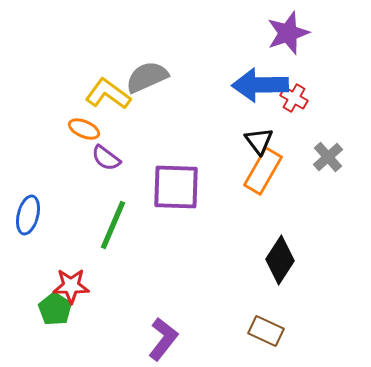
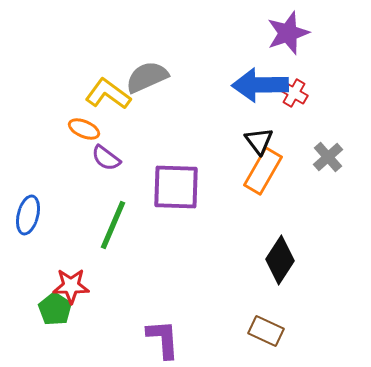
red cross: moved 5 px up
purple L-shape: rotated 42 degrees counterclockwise
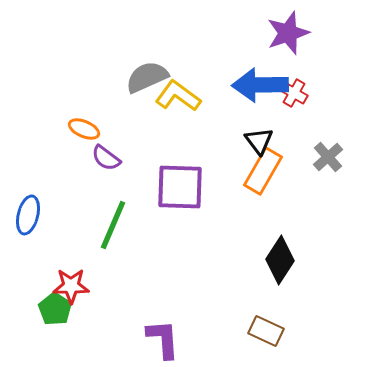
yellow L-shape: moved 70 px right, 2 px down
purple square: moved 4 px right
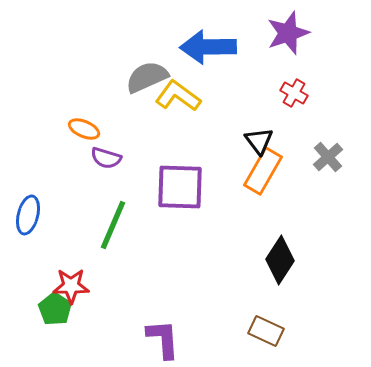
blue arrow: moved 52 px left, 38 px up
purple semicircle: rotated 20 degrees counterclockwise
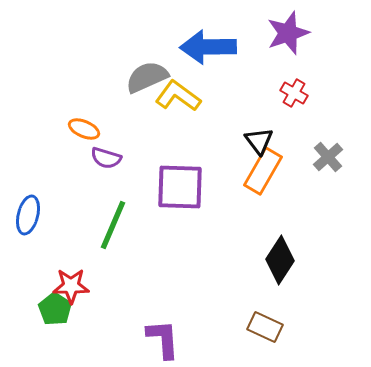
brown rectangle: moved 1 px left, 4 px up
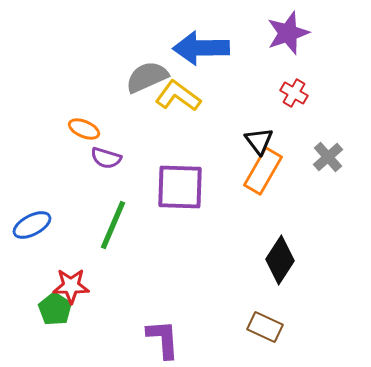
blue arrow: moved 7 px left, 1 px down
blue ellipse: moved 4 px right, 10 px down; rotated 48 degrees clockwise
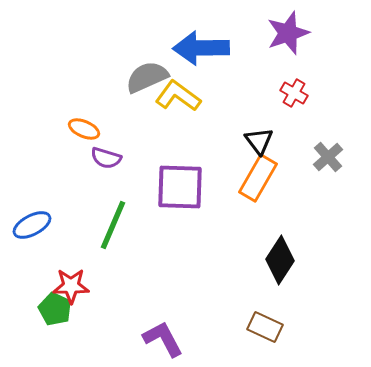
orange rectangle: moved 5 px left, 7 px down
green pentagon: rotated 8 degrees counterclockwise
purple L-shape: rotated 24 degrees counterclockwise
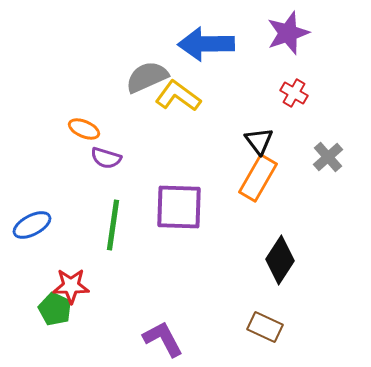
blue arrow: moved 5 px right, 4 px up
purple square: moved 1 px left, 20 px down
green line: rotated 15 degrees counterclockwise
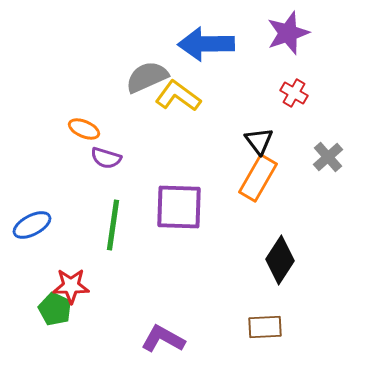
brown rectangle: rotated 28 degrees counterclockwise
purple L-shape: rotated 33 degrees counterclockwise
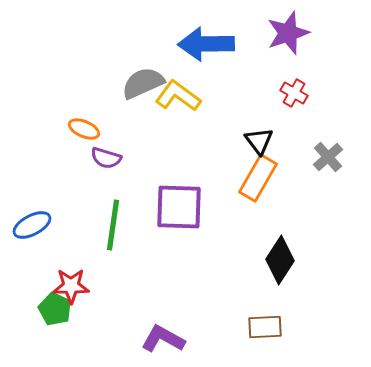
gray semicircle: moved 4 px left, 6 px down
